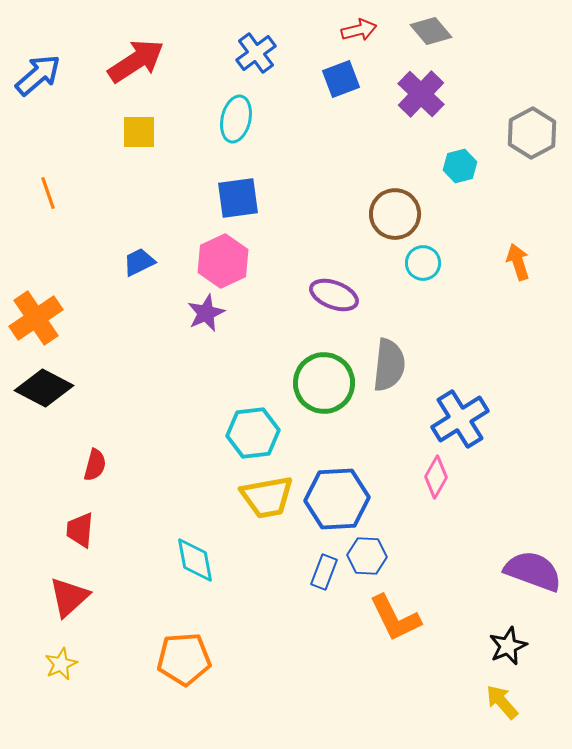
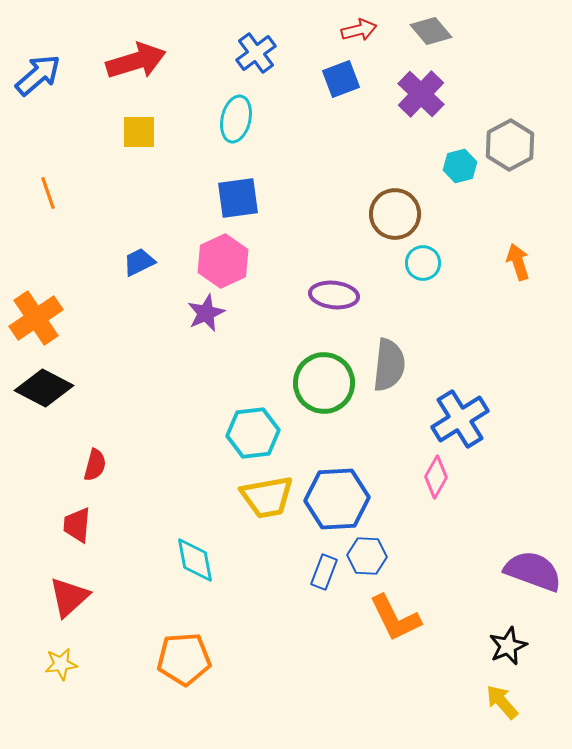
red arrow at (136, 61): rotated 16 degrees clockwise
gray hexagon at (532, 133): moved 22 px left, 12 px down
purple ellipse at (334, 295): rotated 15 degrees counterclockwise
red trapezoid at (80, 530): moved 3 px left, 5 px up
yellow star at (61, 664): rotated 16 degrees clockwise
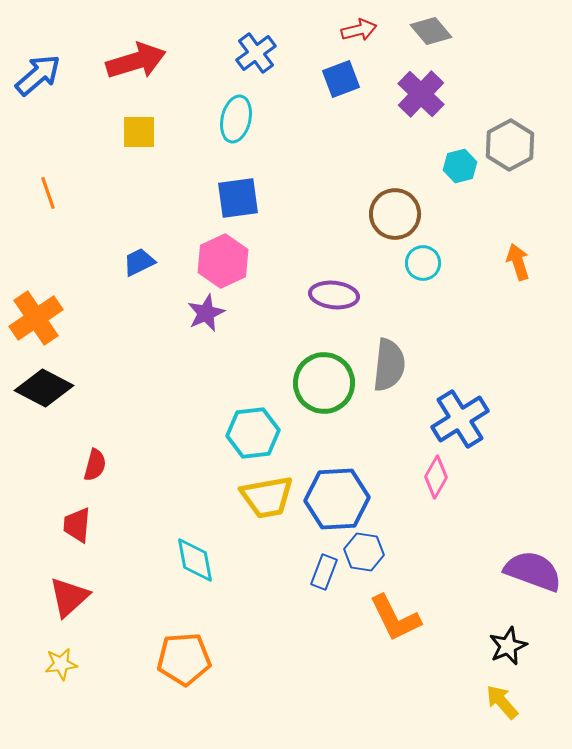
blue hexagon at (367, 556): moved 3 px left, 4 px up; rotated 6 degrees clockwise
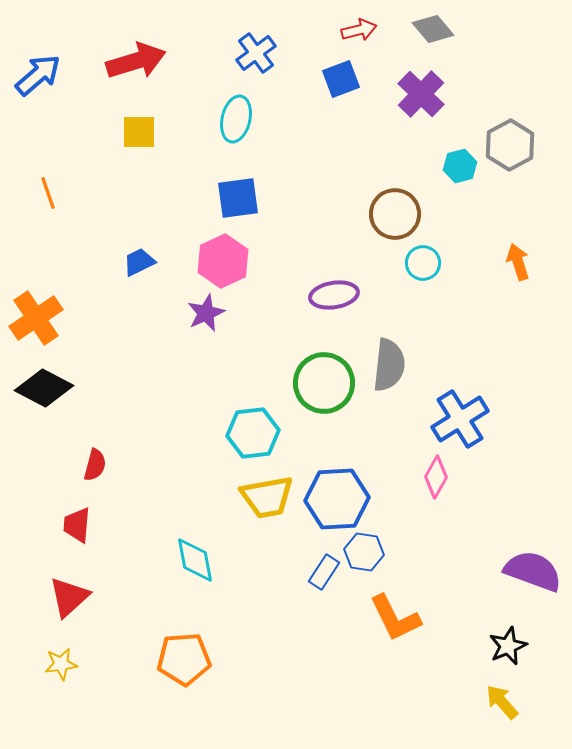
gray diamond at (431, 31): moved 2 px right, 2 px up
purple ellipse at (334, 295): rotated 15 degrees counterclockwise
blue rectangle at (324, 572): rotated 12 degrees clockwise
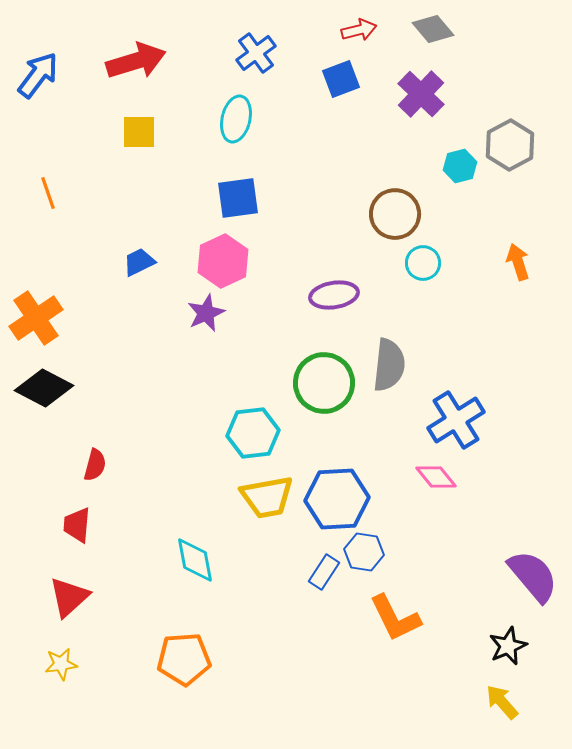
blue arrow at (38, 75): rotated 12 degrees counterclockwise
blue cross at (460, 419): moved 4 px left, 1 px down
pink diamond at (436, 477): rotated 69 degrees counterclockwise
purple semicircle at (533, 571): moved 5 px down; rotated 30 degrees clockwise
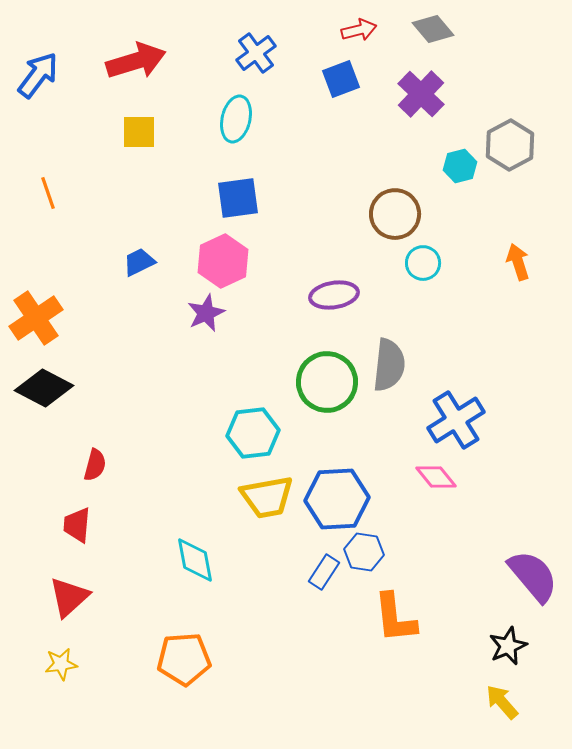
green circle at (324, 383): moved 3 px right, 1 px up
orange L-shape at (395, 618): rotated 20 degrees clockwise
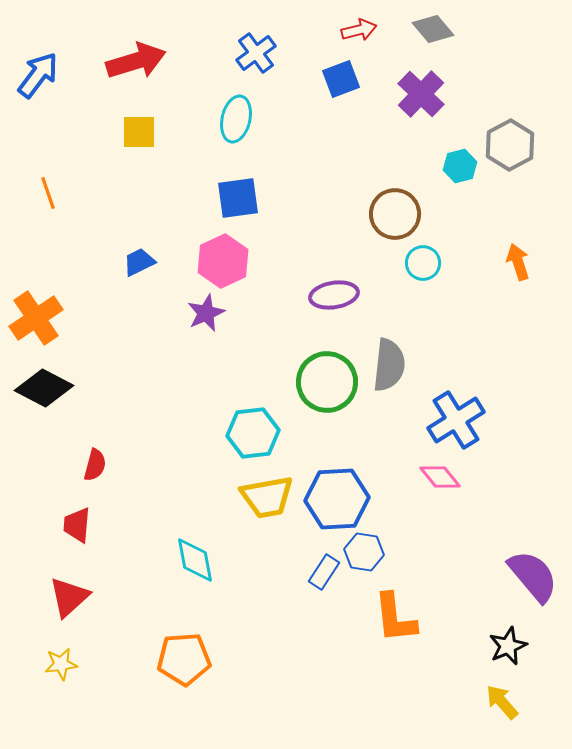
pink diamond at (436, 477): moved 4 px right
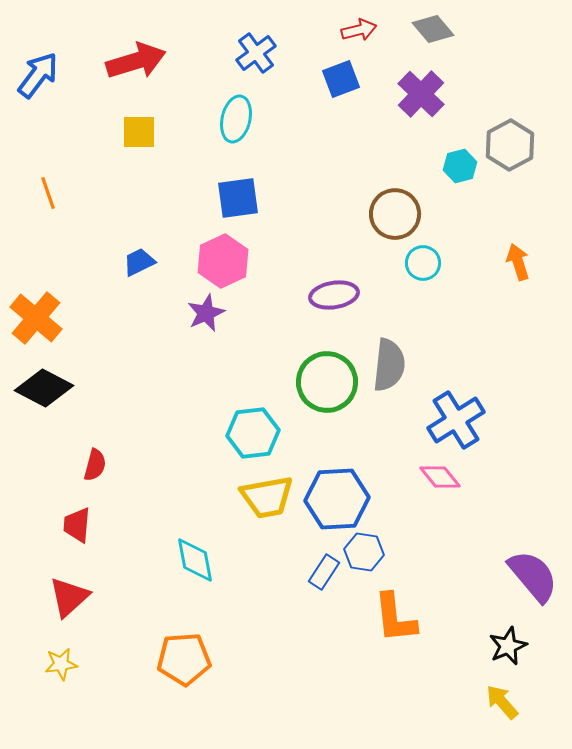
orange cross at (36, 318): rotated 16 degrees counterclockwise
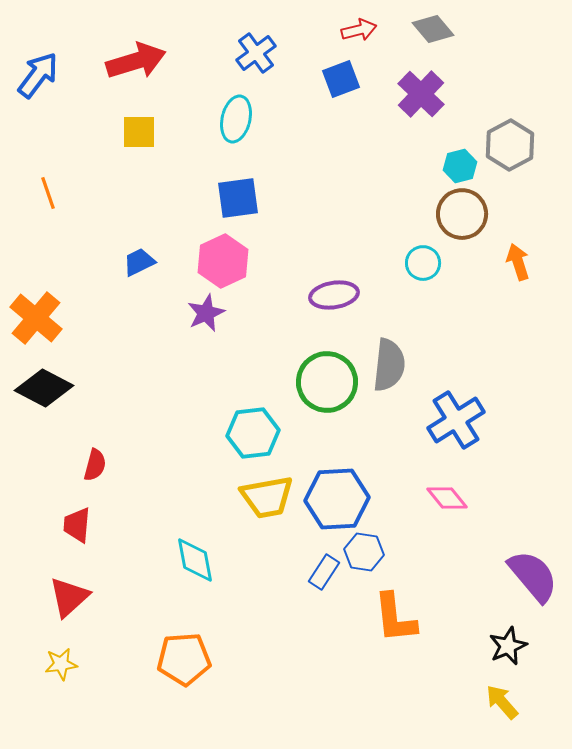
brown circle at (395, 214): moved 67 px right
pink diamond at (440, 477): moved 7 px right, 21 px down
